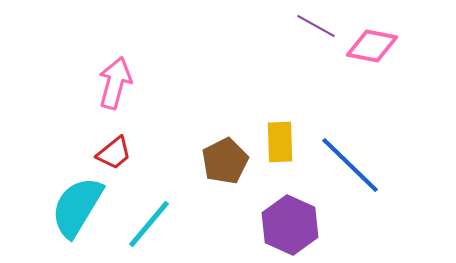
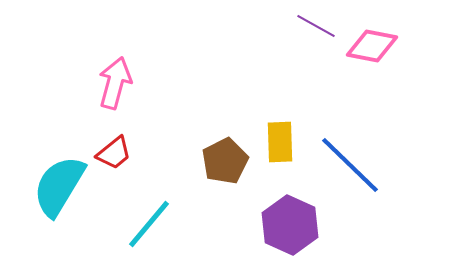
cyan semicircle: moved 18 px left, 21 px up
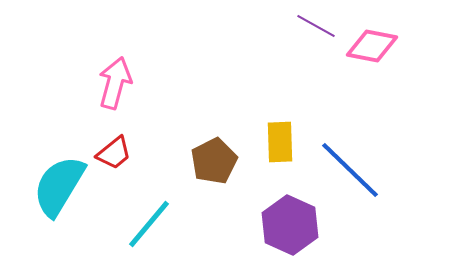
brown pentagon: moved 11 px left
blue line: moved 5 px down
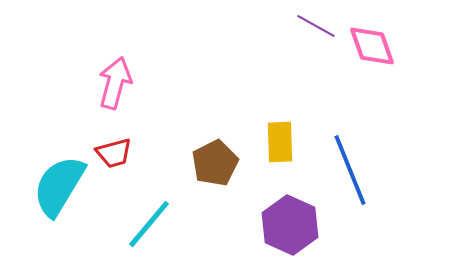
pink diamond: rotated 60 degrees clockwise
red trapezoid: rotated 24 degrees clockwise
brown pentagon: moved 1 px right, 2 px down
blue line: rotated 24 degrees clockwise
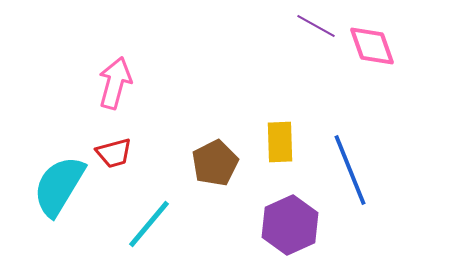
purple hexagon: rotated 12 degrees clockwise
